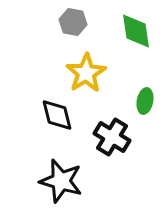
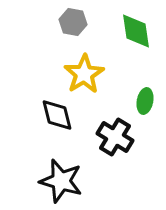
yellow star: moved 2 px left, 1 px down
black cross: moved 3 px right
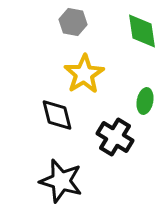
green diamond: moved 6 px right
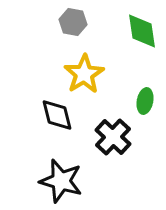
black cross: moved 2 px left; rotated 12 degrees clockwise
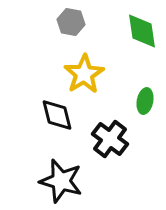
gray hexagon: moved 2 px left
black cross: moved 3 px left, 2 px down; rotated 6 degrees counterclockwise
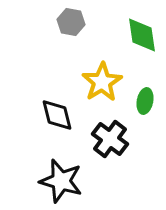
green diamond: moved 4 px down
yellow star: moved 18 px right, 8 px down
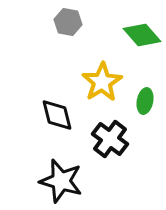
gray hexagon: moved 3 px left
green diamond: rotated 33 degrees counterclockwise
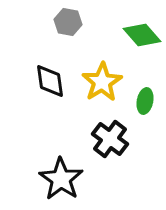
black diamond: moved 7 px left, 34 px up; rotated 6 degrees clockwise
black star: moved 2 px up; rotated 18 degrees clockwise
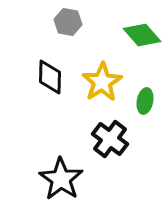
black diamond: moved 4 px up; rotated 9 degrees clockwise
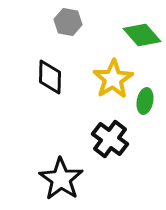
yellow star: moved 11 px right, 3 px up
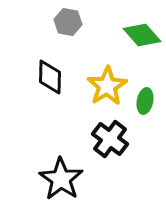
yellow star: moved 6 px left, 7 px down
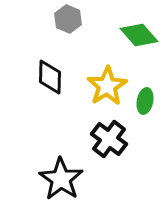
gray hexagon: moved 3 px up; rotated 12 degrees clockwise
green diamond: moved 3 px left
black cross: moved 1 px left
